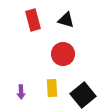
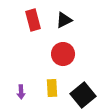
black triangle: moved 2 px left; rotated 42 degrees counterclockwise
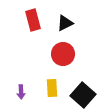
black triangle: moved 1 px right, 3 px down
black square: rotated 10 degrees counterclockwise
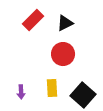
red rectangle: rotated 60 degrees clockwise
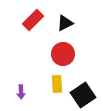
yellow rectangle: moved 5 px right, 4 px up
black square: rotated 15 degrees clockwise
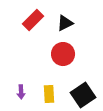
yellow rectangle: moved 8 px left, 10 px down
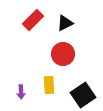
yellow rectangle: moved 9 px up
